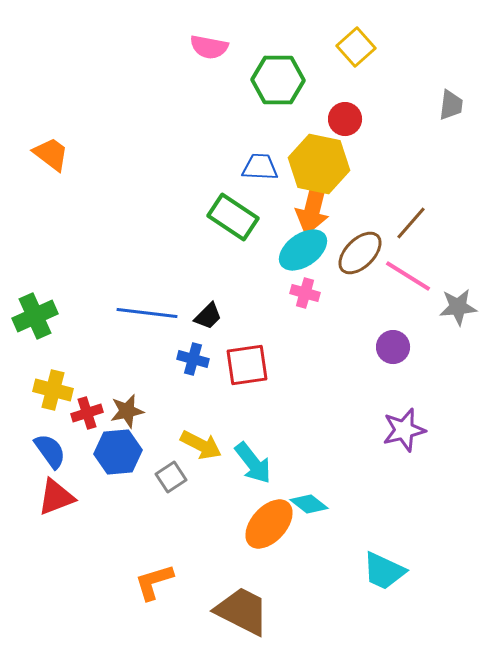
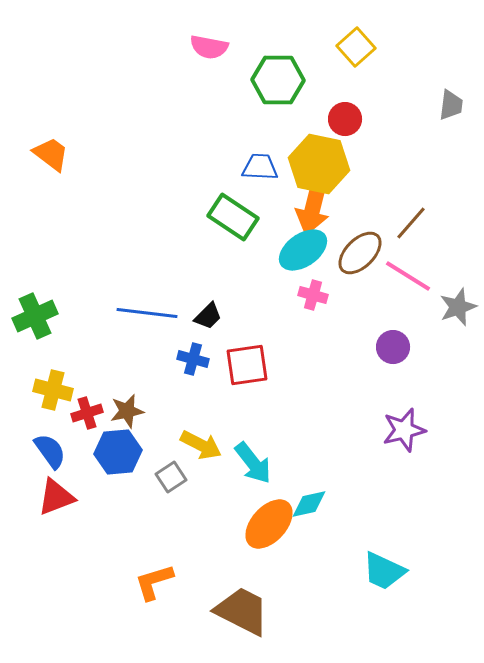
pink cross: moved 8 px right, 2 px down
gray star: rotated 15 degrees counterclockwise
cyan diamond: rotated 51 degrees counterclockwise
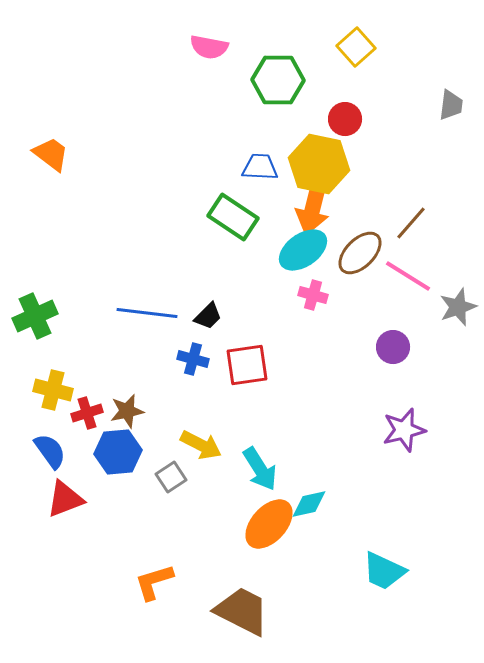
cyan arrow: moved 7 px right, 6 px down; rotated 6 degrees clockwise
red triangle: moved 9 px right, 2 px down
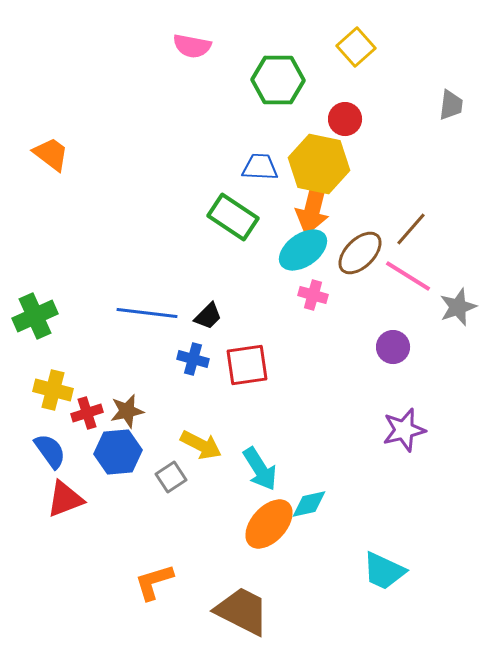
pink semicircle: moved 17 px left, 1 px up
brown line: moved 6 px down
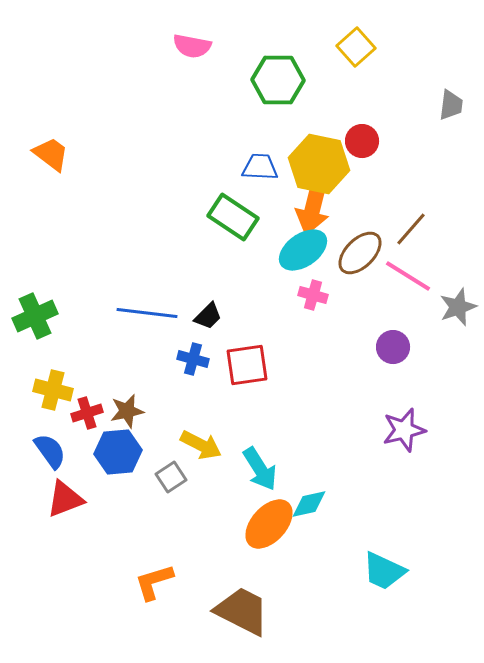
red circle: moved 17 px right, 22 px down
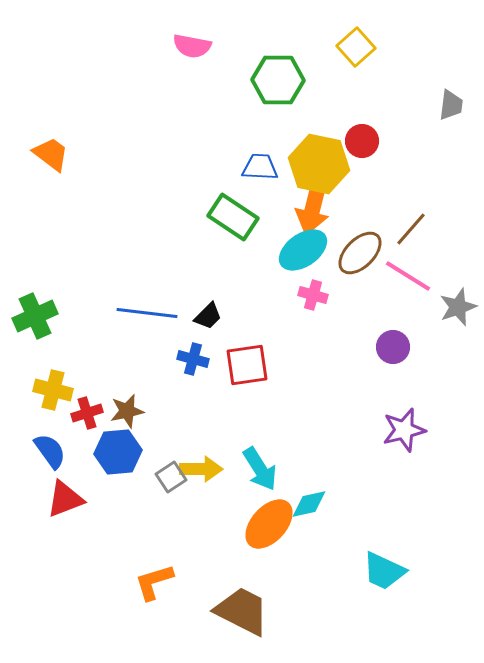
yellow arrow: moved 24 px down; rotated 27 degrees counterclockwise
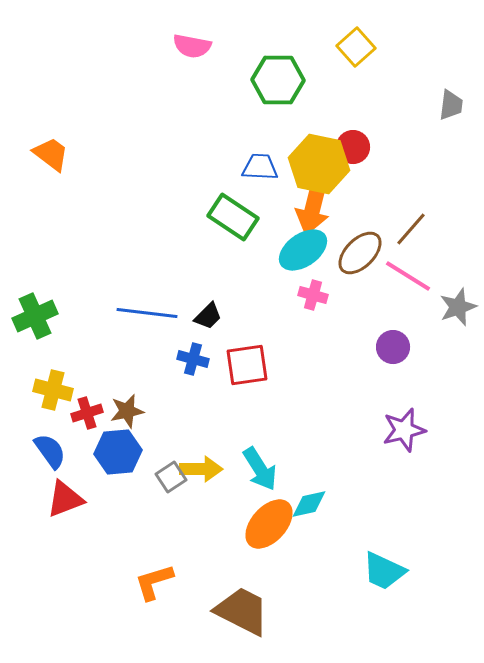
red circle: moved 9 px left, 6 px down
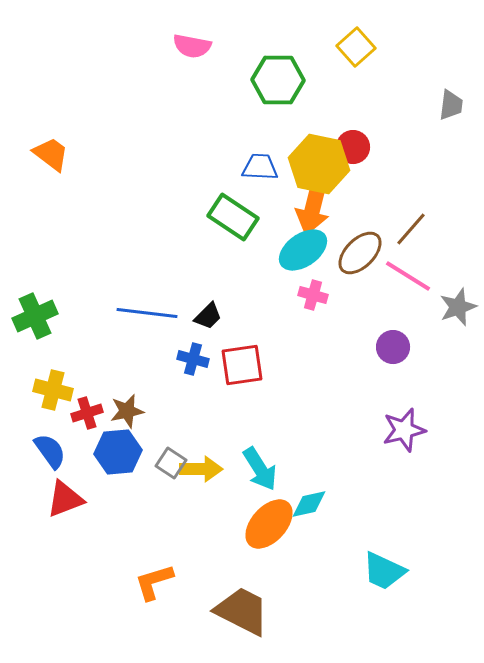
red square: moved 5 px left
gray square: moved 14 px up; rotated 24 degrees counterclockwise
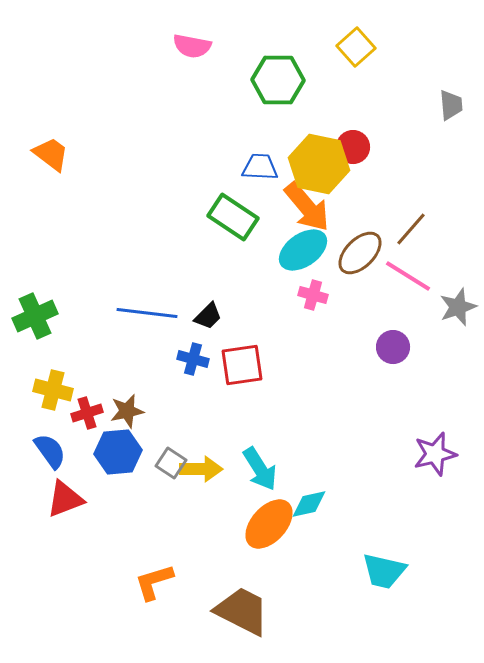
gray trapezoid: rotated 12 degrees counterclockwise
orange arrow: moved 6 px left; rotated 54 degrees counterclockwise
purple star: moved 31 px right, 24 px down
cyan trapezoid: rotated 12 degrees counterclockwise
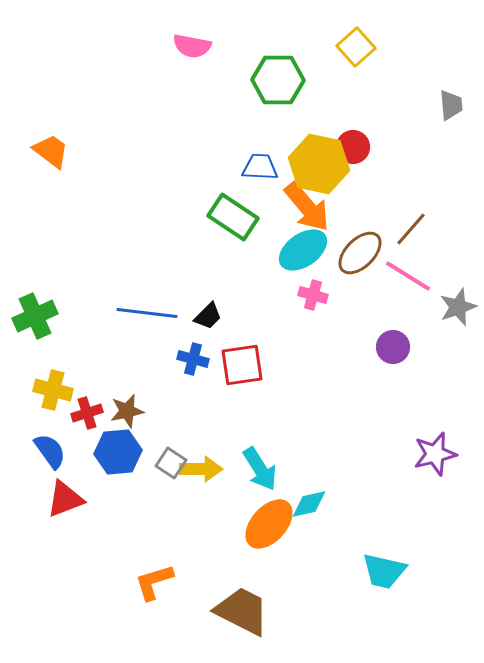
orange trapezoid: moved 3 px up
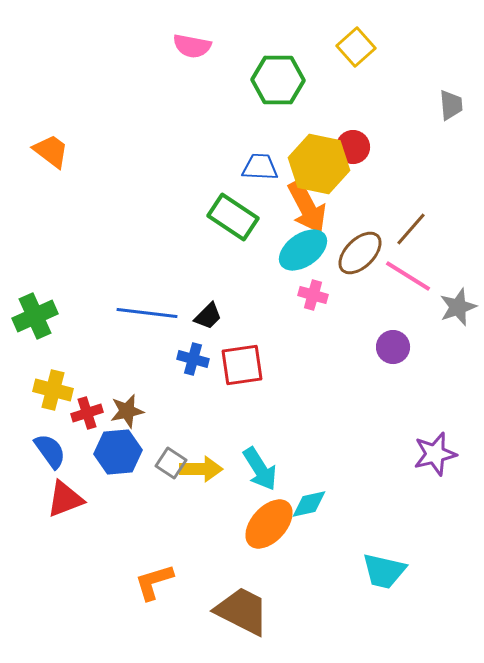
orange arrow: rotated 12 degrees clockwise
